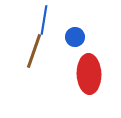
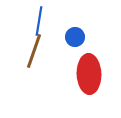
blue line: moved 5 px left, 1 px down
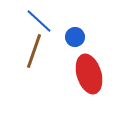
blue line: rotated 56 degrees counterclockwise
red ellipse: rotated 15 degrees counterclockwise
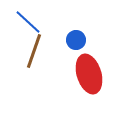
blue line: moved 11 px left, 1 px down
blue circle: moved 1 px right, 3 px down
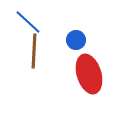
brown line: rotated 16 degrees counterclockwise
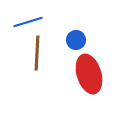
blue line: rotated 60 degrees counterclockwise
brown line: moved 3 px right, 2 px down
